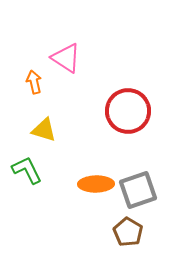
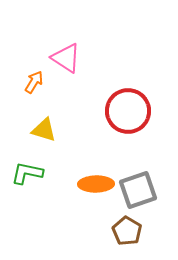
orange arrow: rotated 45 degrees clockwise
green L-shape: moved 3 px down; rotated 52 degrees counterclockwise
brown pentagon: moved 1 px left, 1 px up
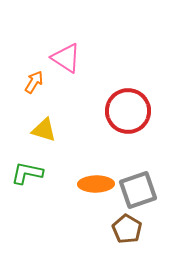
brown pentagon: moved 2 px up
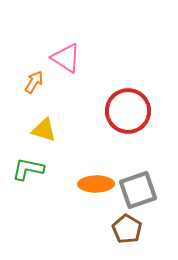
green L-shape: moved 1 px right, 4 px up
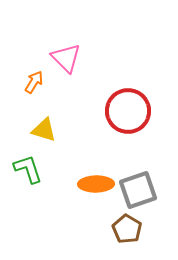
pink triangle: rotated 12 degrees clockwise
green L-shape: rotated 60 degrees clockwise
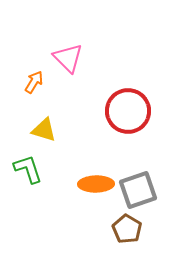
pink triangle: moved 2 px right
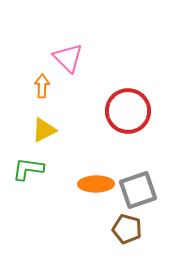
orange arrow: moved 8 px right, 4 px down; rotated 30 degrees counterclockwise
yellow triangle: rotated 44 degrees counterclockwise
green L-shape: rotated 64 degrees counterclockwise
brown pentagon: rotated 16 degrees counterclockwise
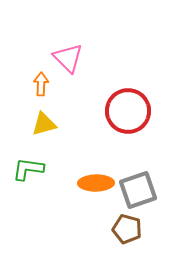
orange arrow: moved 1 px left, 2 px up
yellow triangle: moved 6 px up; rotated 12 degrees clockwise
orange ellipse: moved 1 px up
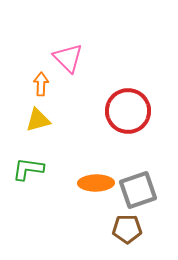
yellow triangle: moved 6 px left, 4 px up
brown pentagon: rotated 16 degrees counterclockwise
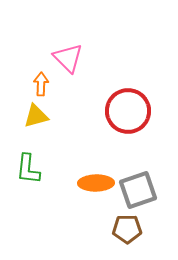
yellow triangle: moved 2 px left, 4 px up
green L-shape: rotated 92 degrees counterclockwise
